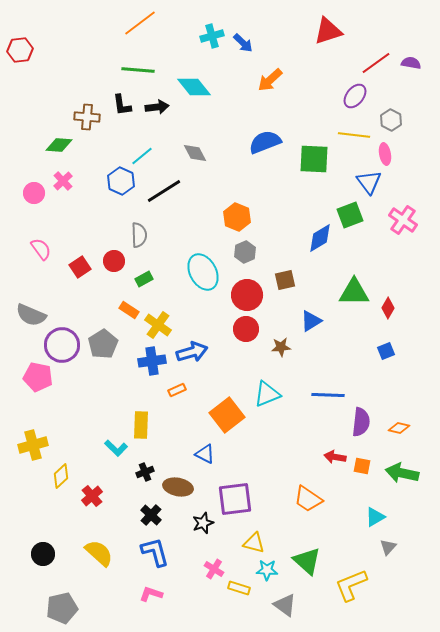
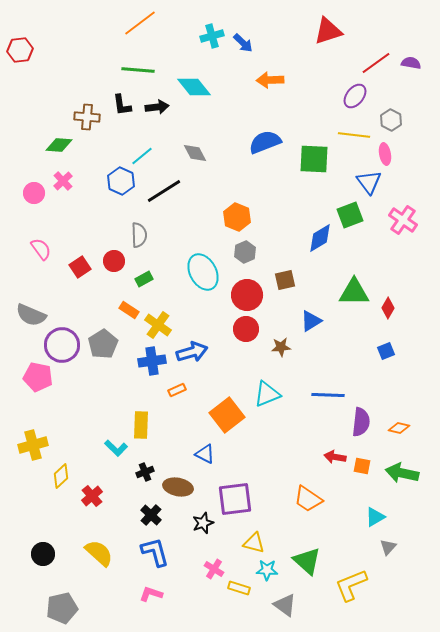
orange arrow at (270, 80): rotated 40 degrees clockwise
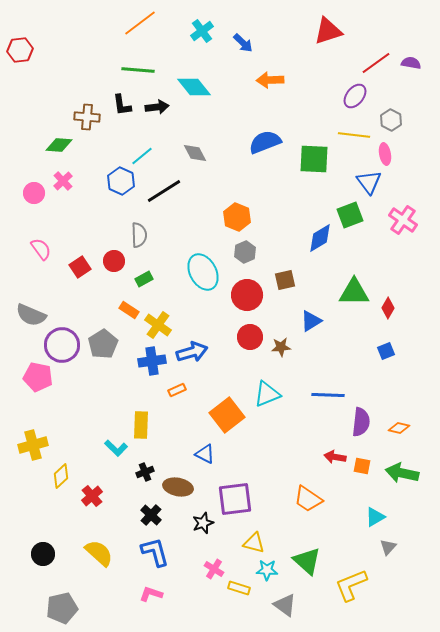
cyan cross at (212, 36): moved 10 px left, 5 px up; rotated 20 degrees counterclockwise
red circle at (246, 329): moved 4 px right, 8 px down
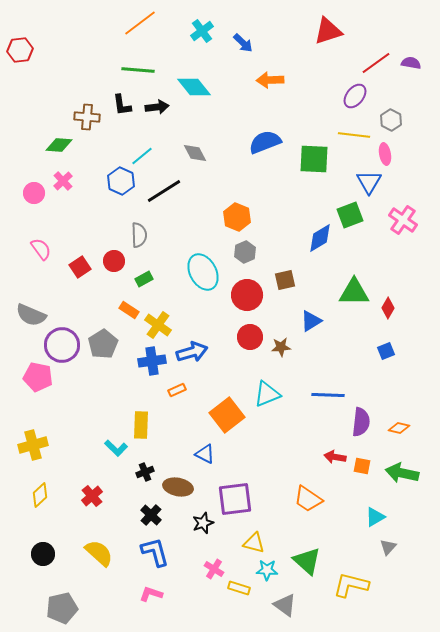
blue triangle at (369, 182): rotated 8 degrees clockwise
yellow diamond at (61, 476): moved 21 px left, 19 px down
yellow L-shape at (351, 585): rotated 36 degrees clockwise
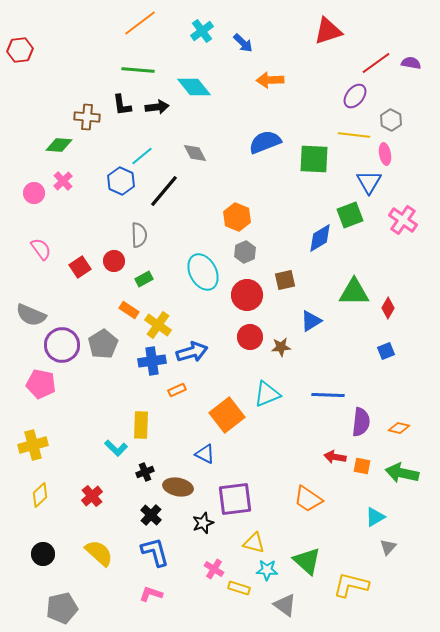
black line at (164, 191): rotated 18 degrees counterclockwise
pink pentagon at (38, 377): moved 3 px right, 7 px down
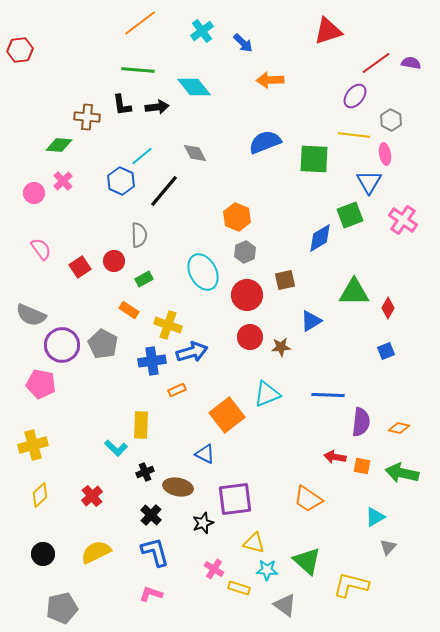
yellow cross at (158, 325): moved 10 px right; rotated 16 degrees counterclockwise
gray pentagon at (103, 344): rotated 12 degrees counterclockwise
yellow semicircle at (99, 553): moved 3 px left, 1 px up; rotated 68 degrees counterclockwise
